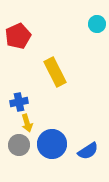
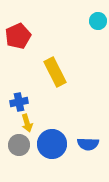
cyan circle: moved 1 px right, 3 px up
blue semicircle: moved 7 px up; rotated 35 degrees clockwise
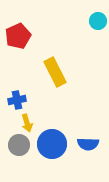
blue cross: moved 2 px left, 2 px up
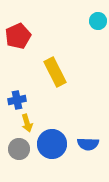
gray circle: moved 4 px down
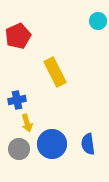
blue semicircle: rotated 80 degrees clockwise
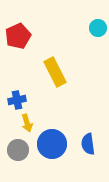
cyan circle: moved 7 px down
gray circle: moved 1 px left, 1 px down
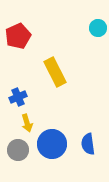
blue cross: moved 1 px right, 3 px up; rotated 12 degrees counterclockwise
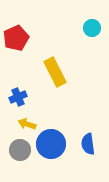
cyan circle: moved 6 px left
red pentagon: moved 2 px left, 2 px down
yellow arrow: moved 1 px down; rotated 126 degrees clockwise
blue circle: moved 1 px left
gray circle: moved 2 px right
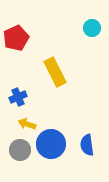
blue semicircle: moved 1 px left, 1 px down
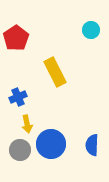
cyan circle: moved 1 px left, 2 px down
red pentagon: rotated 10 degrees counterclockwise
yellow arrow: rotated 120 degrees counterclockwise
blue semicircle: moved 5 px right; rotated 10 degrees clockwise
